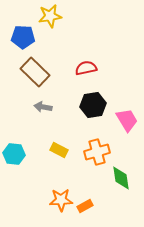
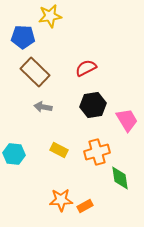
red semicircle: rotated 15 degrees counterclockwise
green diamond: moved 1 px left
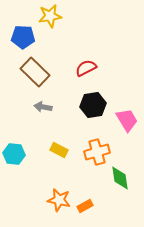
orange star: moved 2 px left; rotated 15 degrees clockwise
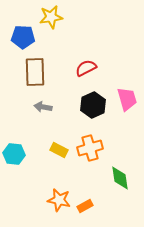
yellow star: moved 1 px right, 1 px down
brown rectangle: rotated 44 degrees clockwise
black hexagon: rotated 15 degrees counterclockwise
pink trapezoid: moved 21 px up; rotated 15 degrees clockwise
orange cross: moved 7 px left, 4 px up
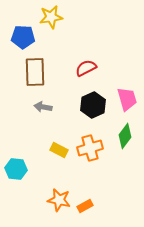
cyan hexagon: moved 2 px right, 15 px down
green diamond: moved 5 px right, 42 px up; rotated 45 degrees clockwise
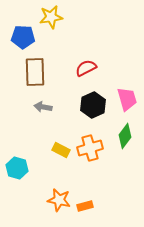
yellow rectangle: moved 2 px right
cyan hexagon: moved 1 px right, 1 px up; rotated 10 degrees clockwise
orange rectangle: rotated 14 degrees clockwise
